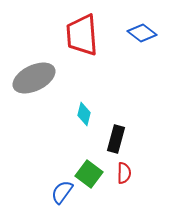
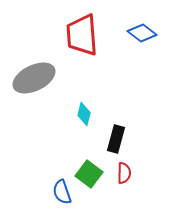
blue semicircle: rotated 55 degrees counterclockwise
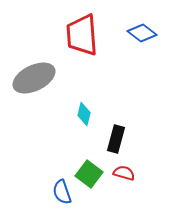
red semicircle: rotated 75 degrees counterclockwise
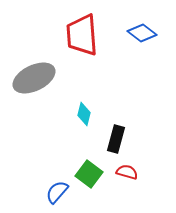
red semicircle: moved 3 px right, 1 px up
blue semicircle: moved 5 px left; rotated 60 degrees clockwise
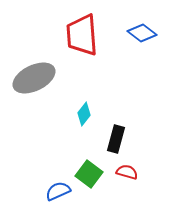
cyan diamond: rotated 25 degrees clockwise
blue semicircle: moved 1 px right, 1 px up; rotated 25 degrees clockwise
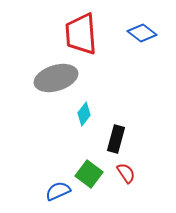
red trapezoid: moved 1 px left, 1 px up
gray ellipse: moved 22 px right; rotated 9 degrees clockwise
red semicircle: moved 1 px left, 1 px down; rotated 40 degrees clockwise
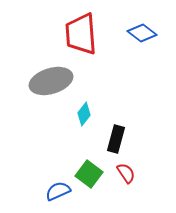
gray ellipse: moved 5 px left, 3 px down
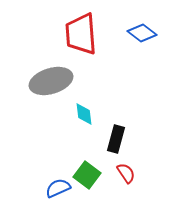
cyan diamond: rotated 45 degrees counterclockwise
green square: moved 2 px left, 1 px down
blue semicircle: moved 3 px up
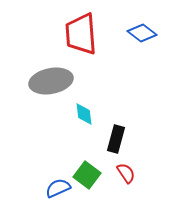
gray ellipse: rotated 6 degrees clockwise
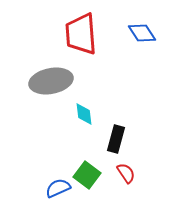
blue diamond: rotated 20 degrees clockwise
